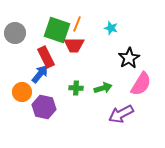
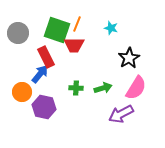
gray circle: moved 3 px right
pink semicircle: moved 5 px left, 4 px down
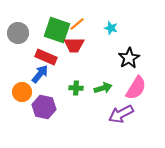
orange line: rotated 28 degrees clockwise
red rectangle: rotated 40 degrees counterclockwise
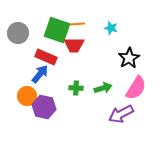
orange line: rotated 35 degrees clockwise
orange circle: moved 5 px right, 4 px down
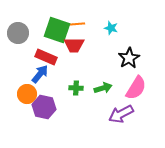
orange circle: moved 2 px up
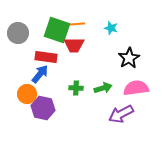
red rectangle: rotated 15 degrees counterclockwise
pink semicircle: rotated 130 degrees counterclockwise
purple hexagon: moved 1 px left, 1 px down
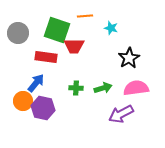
orange line: moved 8 px right, 8 px up
red trapezoid: moved 1 px down
blue arrow: moved 4 px left, 9 px down
orange circle: moved 4 px left, 7 px down
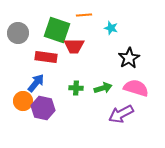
orange line: moved 1 px left, 1 px up
pink semicircle: rotated 25 degrees clockwise
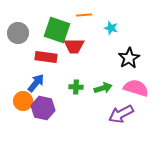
green cross: moved 1 px up
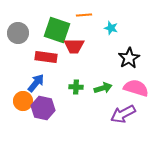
purple arrow: moved 2 px right
